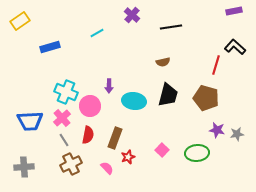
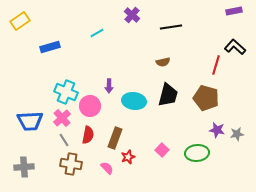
brown cross: rotated 35 degrees clockwise
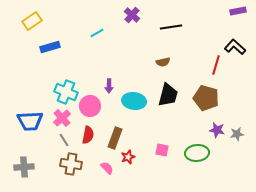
purple rectangle: moved 4 px right
yellow rectangle: moved 12 px right
pink square: rotated 32 degrees counterclockwise
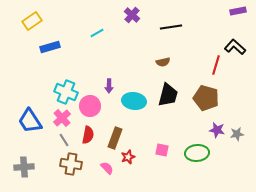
blue trapezoid: rotated 60 degrees clockwise
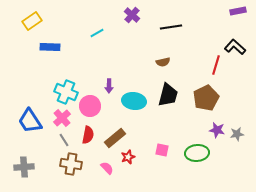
blue rectangle: rotated 18 degrees clockwise
brown pentagon: rotated 30 degrees clockwise
brown rectangle: rotated 30 degrees clockwise
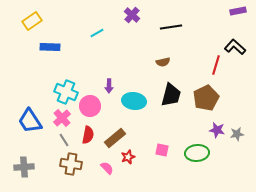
black trapezoid: moved 3 px right
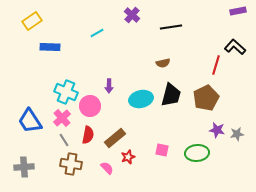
brown semicircle: moved 1 px down
cyan ellipse: moved 7 px right, 2 px up; rotated 20 degrees counterclockwise
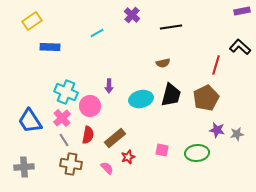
purple rectangle: moved 4 px right
black L-shape: moved 5 px right
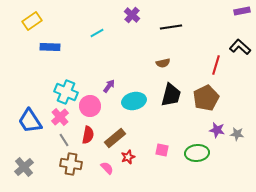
purple arrow: rotated 144 degrees counterclockwise
cyan ellipse: moved 7 px left, 2 px down
pink cross: moved 2 px left, 1 px up
gray star: rotated 16 degrees clockwise
gray cross: rotated 36 degrees counterclockwise
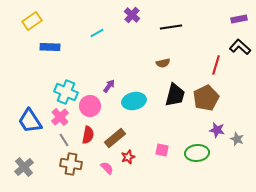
purple rectangle: moved 3 px left, 8 px down
black trapezoid: moved 4 px right
gray star: moved 5 px down; rotated 16 degrees clockwise
